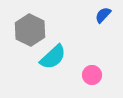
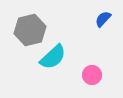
blue semicircle: moved 4 px down
gray hexagon: rotated 20 degrees clockwise
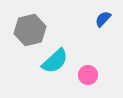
cyan semicircle: moved 2 px right, 4 px down
pink circle: moved 4 px left
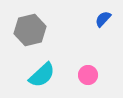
cyan semicircle: moved 13 px left, 14 px down
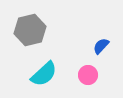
blue semicircle: moved 2 px left, 27 px down
cyan semicircle: moved 2 px right, 1 px up
